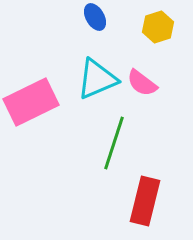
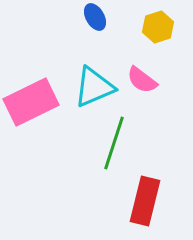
cyan triangle: moved 3 px left, 8 px down
pink semicircle: moved 3 px up
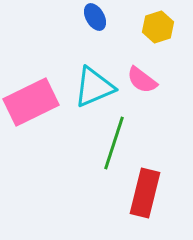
red rectangle: moved 8 px up
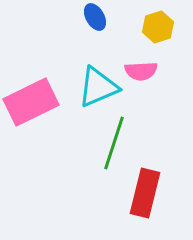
pink semicircle: moved 1 px left, 9 px up; rotated 40 degrees counterclockwise
cyan triangle: moved 4 px right
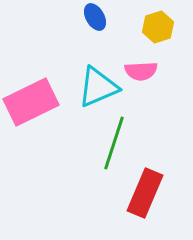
red rectangle: rotated 9 degrees clockwise
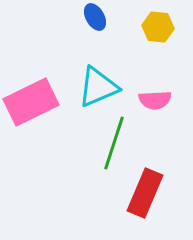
yellow hexagon: rotated 24 degrees clockwise
pink semicircle: moved 14 px right, 29 px down
